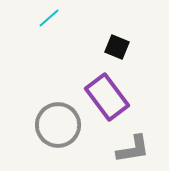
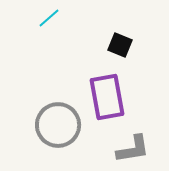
black square: moved 3 px right, 2 px up
purple rectangle: rotated 27 degrees clockwise
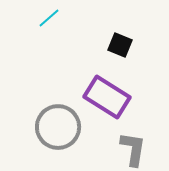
purple rectangle: rotated 48 degrees counterclockwise
gray circle: moved 2 px down
gray L-shape: rotated 72 degrees counterclockwise
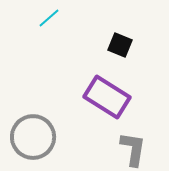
gray circle: moved 25 px left, 10 px down
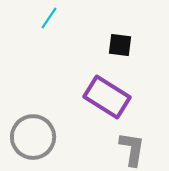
cyan line: rotated 15 degrees counterclockwise
black square: rotated 15 degrees counterclockwise
gray L-shape: moved 1 px left
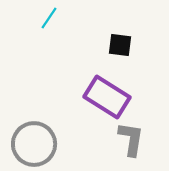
gray circle: moved 1 px right, 7 px down
gray L-shape: moved 1 px left, 10 px up
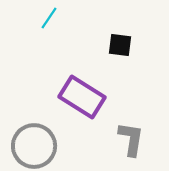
purple rectangle: moved 25 px left
gray circle: moved 2 px down
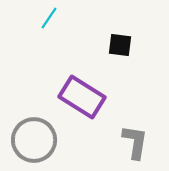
gray L-shape: moved 4 px right, 3 px down
gray circle: moved 6 px up
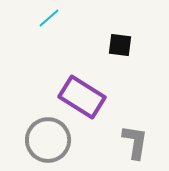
cyan line: rotated 15 degrees clockwise
gray circle: moved 14 px right
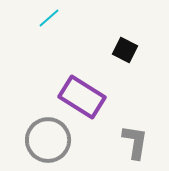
black square: moved 5 px right, 5 px down; rotated 20 degrees clockwise
